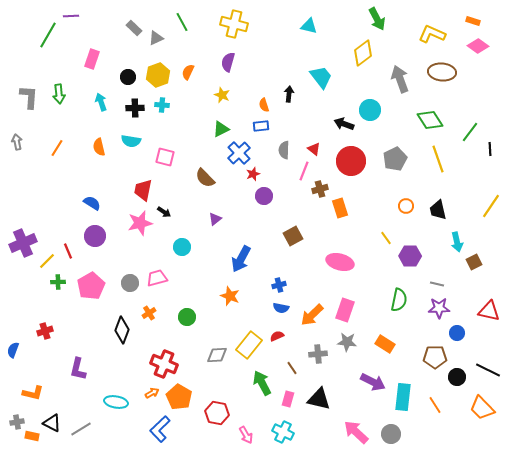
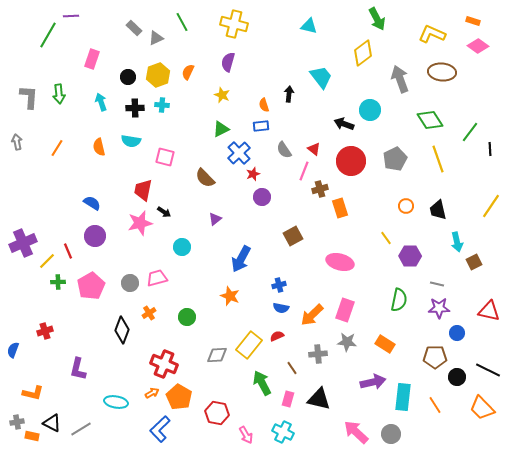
gray semicircle at (284, 150): rotated 36 degrees counterclockwise
purple circle at (264, 196): moved 2 px left, 1 px down
purple arrow at (373, 382): rotated 40 degrees counterclockwise
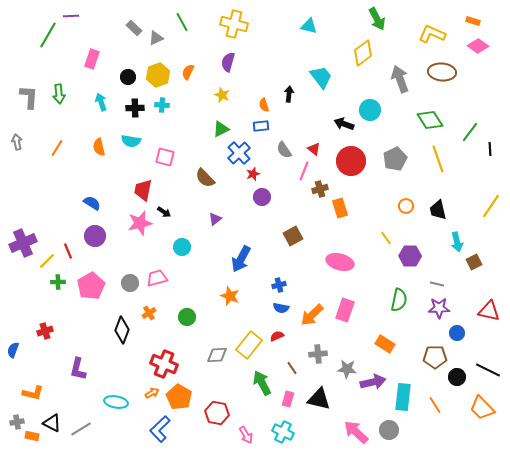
gray star at (347, 342): moved 27 px down
gray circle at (391, 434): moved 2 px left, 4 px up
